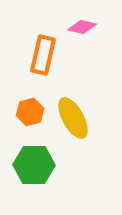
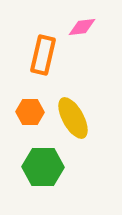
pink diamond: rotated 20 degrees counterclockwise
orange hexagon: rotated 16 degrees clockwise
green hexagon: moved 9 px right, 2 px down
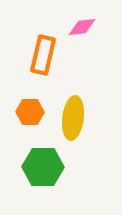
yellow ellipse: rotated 36 degrees clockwise
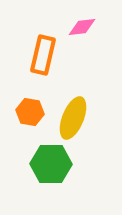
orange hexagon: rotated 8 degrees clockwise
yellow ellipse: rotated 15 degrees clockwise
green hexagon: moved 8 px right, 3 px up
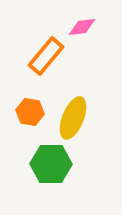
orange rectangle: moved 3 px right, 1 px down; rotated 27 degrees clockwise
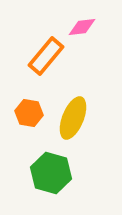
orange hexagon: moved 1 px left, 1 px down
green hexagon: moved 9 px down; rotated 15 degrees clockwise
